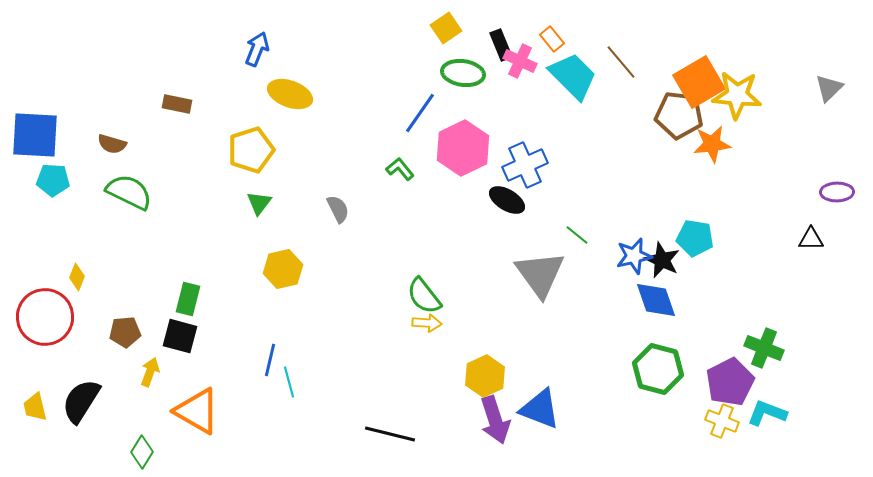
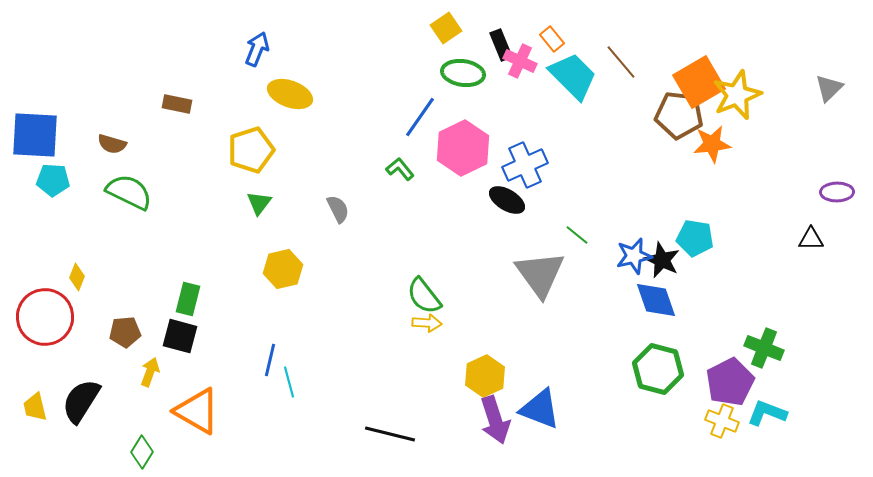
yellow star at (737, 95): rotated 27 degrees counterclockwise
blue line at (420, 113): moved 4 px down
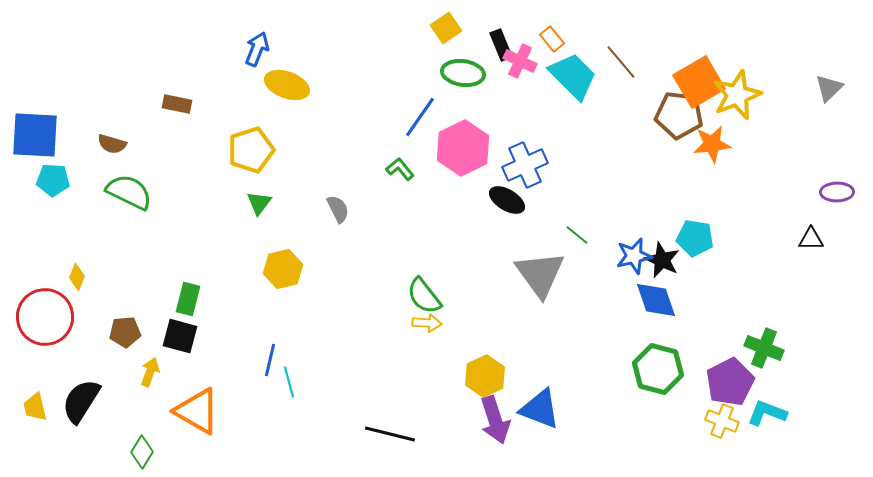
yellow ellipse at (290, 94): moved 3 px left, 9 px up
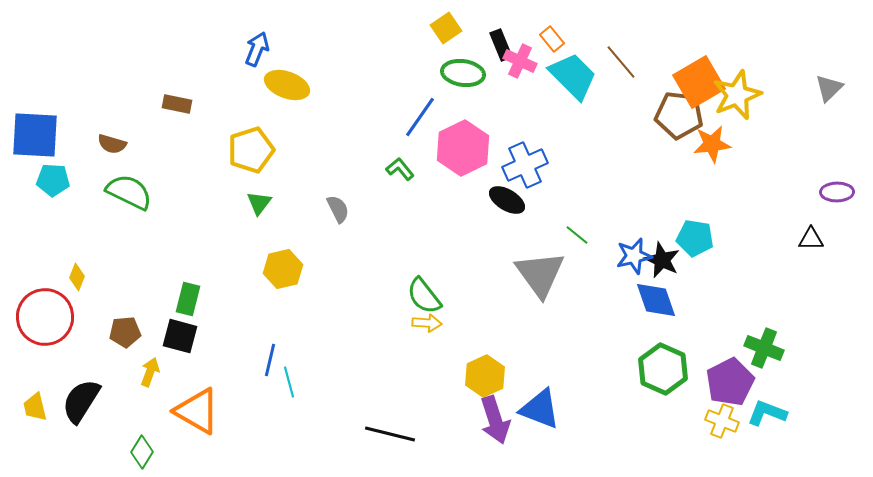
green hexagon at (658, 369): moved 5 px right; rotated 9 degrees clockwise
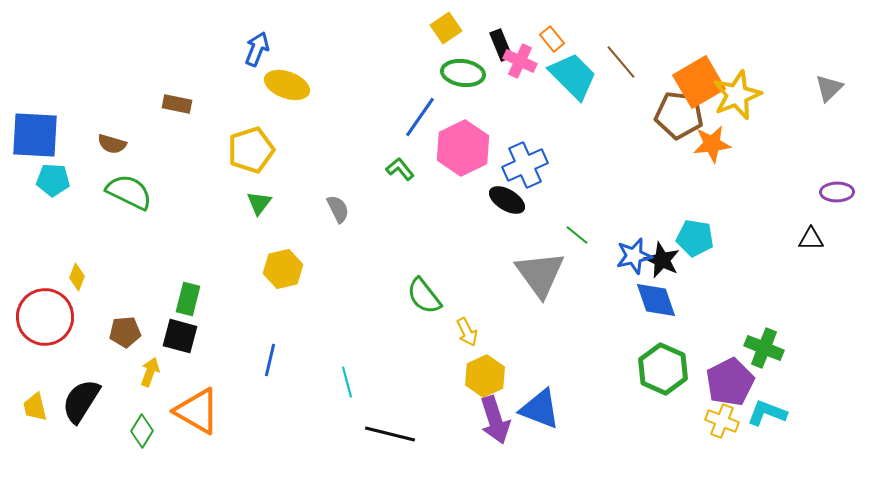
yellow arrow at (427, 323): moved 40 px right, 9 px down; rotated 60 degrees clockwise
cyan line at (289, 382): moved 58 px right
green diamond at (142, 452): moved 21 px up
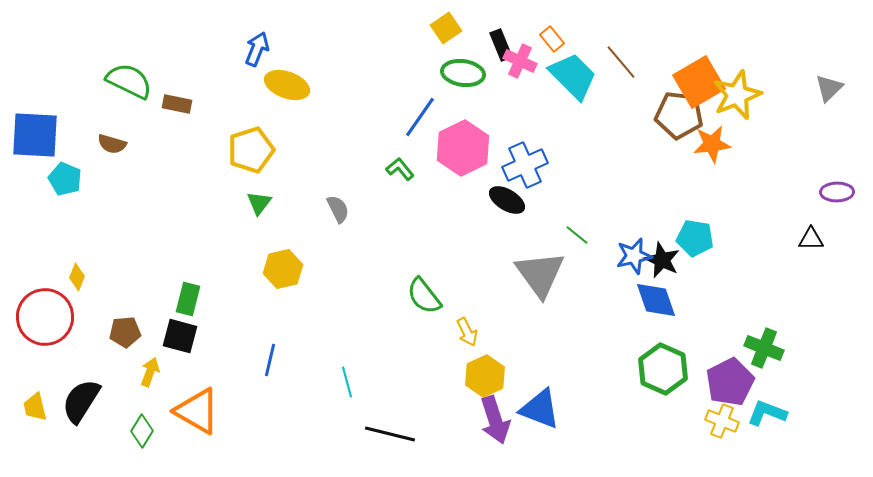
cyan pentagon at (53, 180): moved 12 px right, 1 px up; rotated 20 degrees clockwise
green semicircle at (129, 192): moved 111 px up
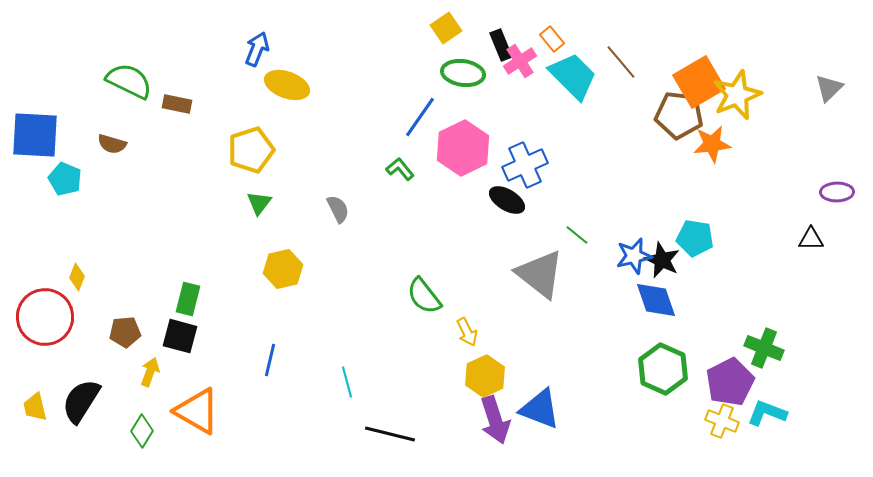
pink cross at (520, 61): rotated 32 degrees clockwise
gray triangle at (540, 274): rotated 16 degrees counterclockwise
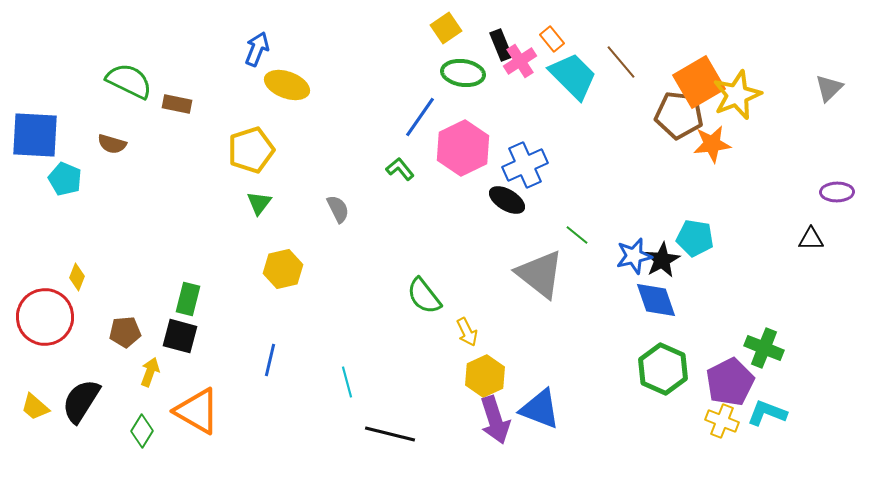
black star at (662, 260): rotated 18 degrees clockwise
yellow trapezoid at (35, 407): rotated 36 degrees counterclockwise
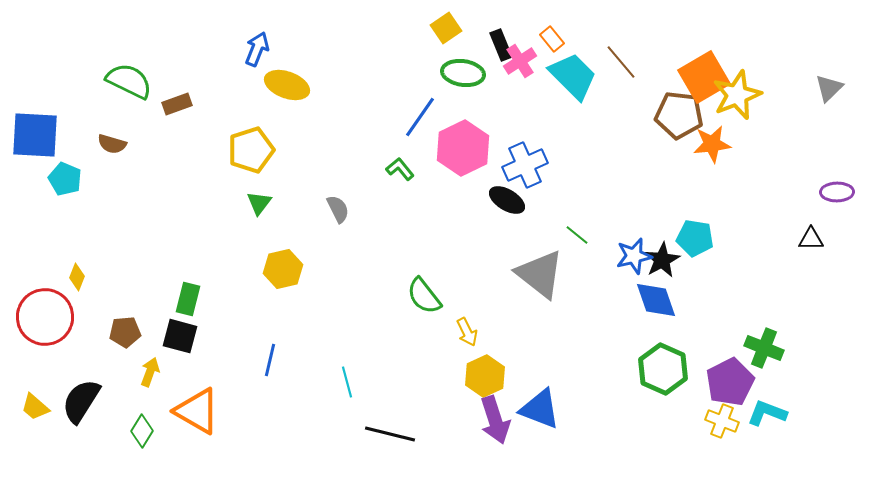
orange square at (699, 82): moved 5 px right, 5 px up
brown rectangle at (177, 104): rotated 32 degrees counterclockwise
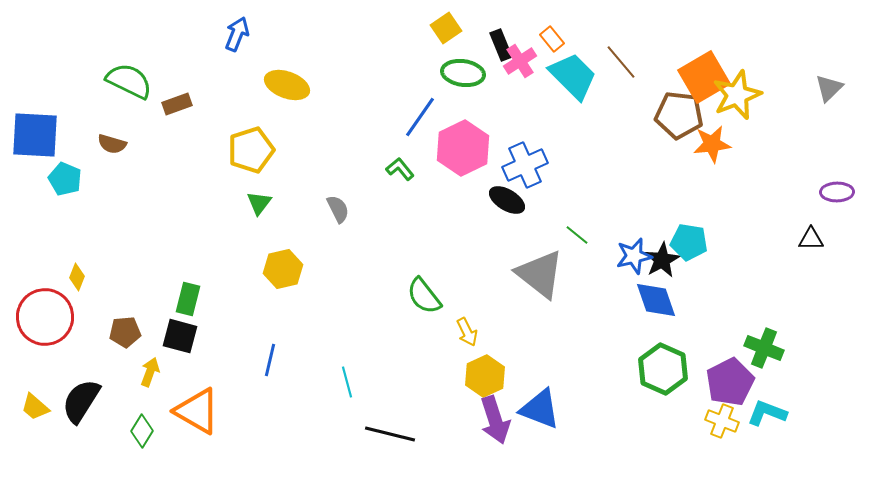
blue arrow at (257, 49): moved 20 px left, 15 px up
cyan pentagon at (695, 238): moved 6 px left, 4 px down
